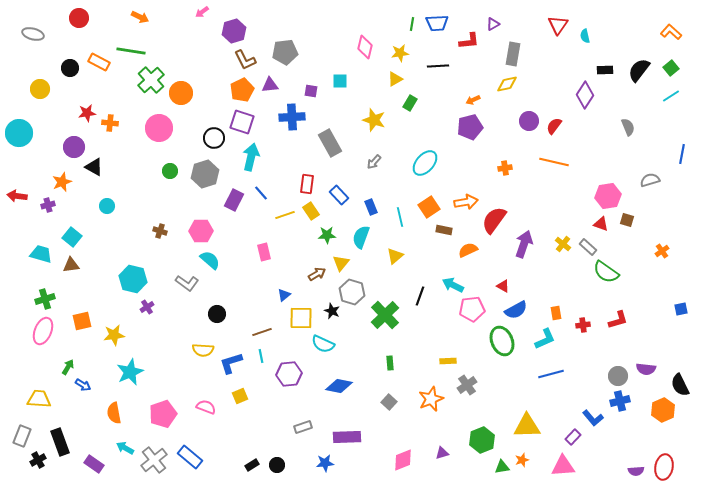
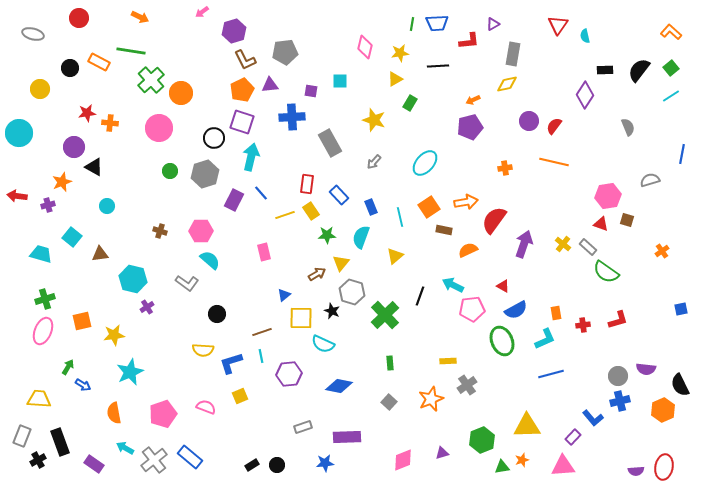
brown triangle at (71, 265): moved 29 px right, 11 px up
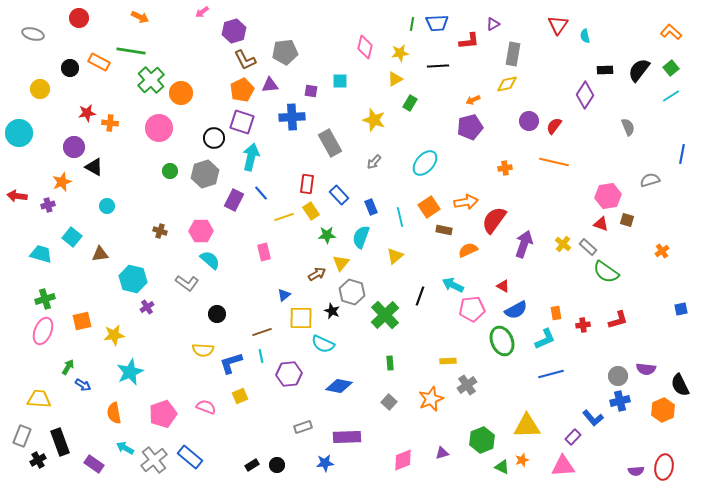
yellow line at (285, 215): moved 1 px left, 2 px down
green triangle at (502, 467): rotated 35 degrees clockwise
